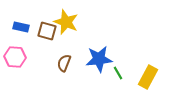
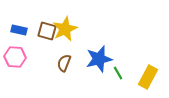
yellow star: moved 1 px left, 7 px down; rotated 25 degrees clockwise
blue rectangle: moved 2 px left, 3 px down
blue star: rotated 8 degrees counterclockwise
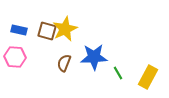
blue star: moved 5 px left, 2 px up; rotated 12 degrees clockwise
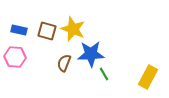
yellow star: moved 8 px right; rotated 25 degrees counterclockwise
blue star: moved 3 px left, 3 px up
green line: moved 14 px left, 1 px down
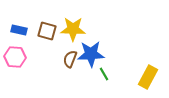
yellow star: rotated 20 degrees counterclockwise
brown semicircle: moved 6 px right, 4 px up
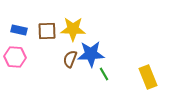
brown square: rotated 18 degrees counterclockwise
yellow rectangle: rotated 50 degrees counterclockwise
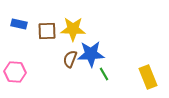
blue rectangle: moved 6 px up
pink hexagon: moved 15 px down
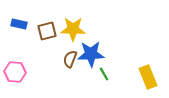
brown square: rotated 12 degrees counterclockwise
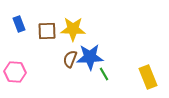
blue rectangle: rotated 56 degrees clockwise
brown square: rotated 12 degrees clockwise
blue star: moved 1 px left, 3 px down
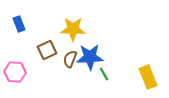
brown square: moved 19 px down; rotated 24 degrees counterclockwise
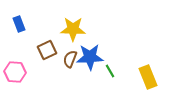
green line: moved 6 px right, 3 px up
